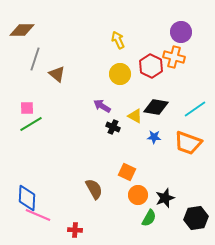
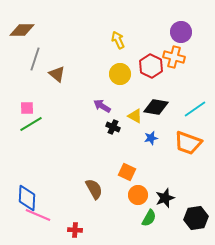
blue star: moved 3 px left, 1 px down; rotated 16 degrees counterclockwise
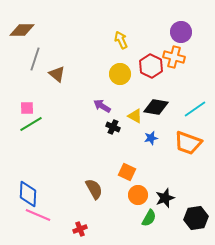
yellow arrow: moved 3 px right
blue diamond: moved 1 px right, 4 px up
red cross: moved 5 px right, 1 px up; rotated 24 degrees counterclockwise
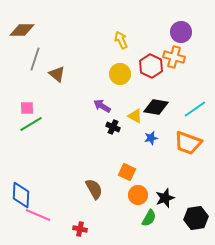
blue diamond: moved 7 px left, 1 px down
red cross: rotated 32 degrees clockwise
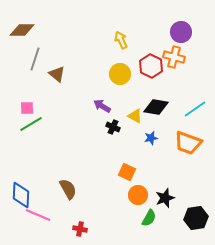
brown semicircle: moved 26 px left
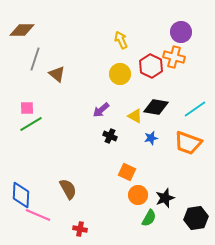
purple arrow: moved 1 px left, 4 px down; rotated 72 degrees counterclockwise
black cross: moved 3 px left, 9 px down
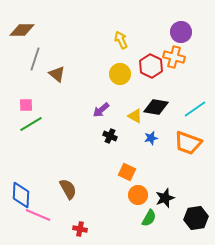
pink square: moved 1 px left, 3 px up
